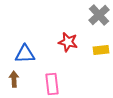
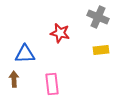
gray cross: moved 1 px left, 2 px down; rotated 25 degrees counterclockwise
red star: moved 8 px left, 9 px up
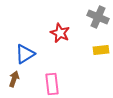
red star: rotated 12 degrees clockwise
blue triangle: rotated 30 degrees counterclockwise
brown arrow: rotated 21 degrees clockwise
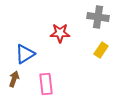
gray cross: rotated 15 degrees counterclockwise
red star: rotated 24 degrees counterclockwise
yellow rectangle: rotated 49 degrees counterclockwise
pink rectangle: moved 6 px left
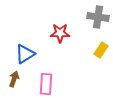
pink rectangle: rotated 10 degrees clockwise
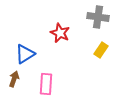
red star: rotated 24 degrees clockwise
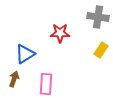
red star: rotated 24 degrees counterclockwise
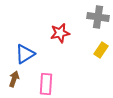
red star: rotated 12 degrees counterclockwise
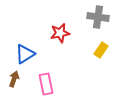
pink rectangle: rotated 15 degrees counterclockwise
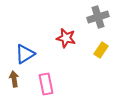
gray cross: rotated 25 degrees counterclockwise
red star: moved 6 px right, 5 px down; rotated 24 degrees clockwise
brown arrow: rotated 28 degrees counterclockwise
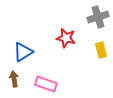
yellow rectangle: rotated 49 degrees counterclockwise
blue triangle: moved 2 px left, 2 px up
pink rectangle: rotated 60 degrees counterclockwise
